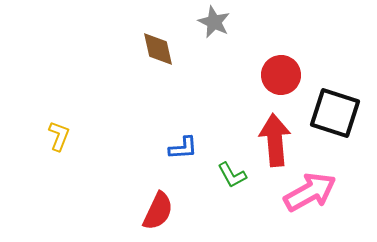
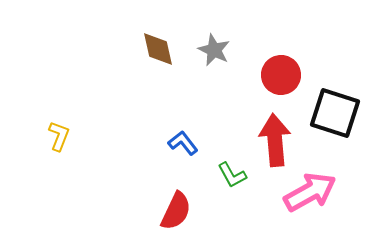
gray star: moved 28 px down
blue L-shape: moved 5 px up; rotated 124 degrees counterclockwise
red semicircle: moved 18 px right
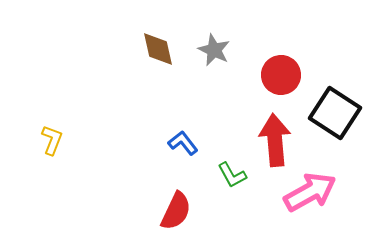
black square: rotated 15 degrees clockwise
yellow L-shape: moved 7 px left, 4 px down
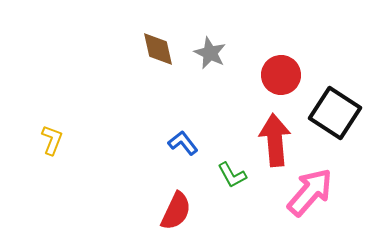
gray star: moved 4 px left, 3 px down
pink arrow: rotated 20 degrees counterclockwise
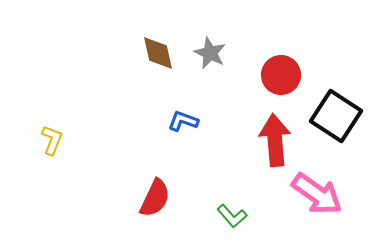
brown diamond: moved 4 px down
black square: moved 1 px right, 3 px down
blue L-shape: moved 22 px up; rotated 32 degrees counterclockwise
green L-shape: moved 41 px down; rotated 12 degrees counterclockwise
pink arrow: moved 7 px right, 2 px down; rotated 84 degrees clockwise
red semicircle: moved 21 px left, 13 px up
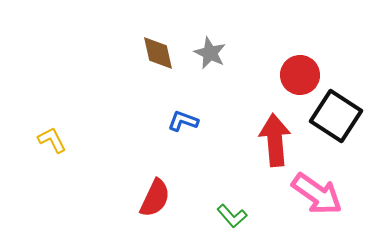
red circle: moved 19 px right
yellow L-shape: rotated 48 degrees counterclockwise
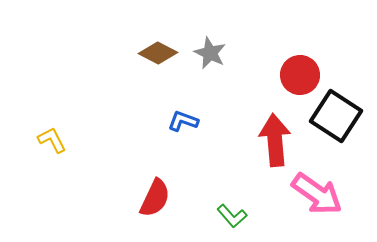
brown diamond: rotated 51 degrees counterclockwise
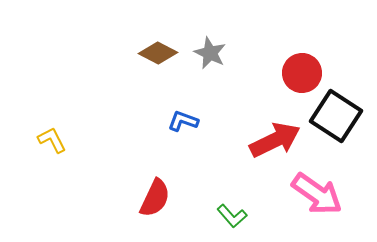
red circle: moved 2 px right, 2 px up
red arrow: rotated 69 degrees clockwise
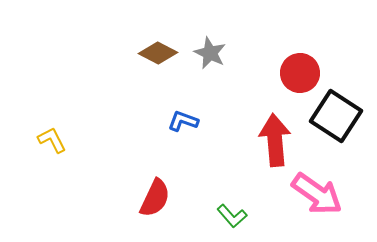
red circle: moved 2 px left
red arrow: rotated 69 degrees counterclockwise
